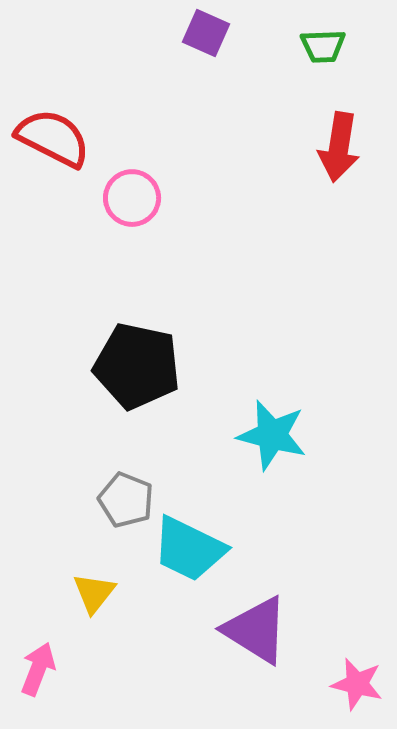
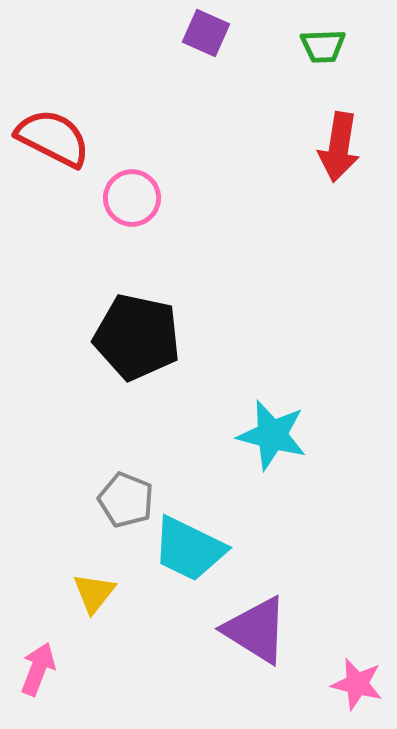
black pentagon: moved 29 px up
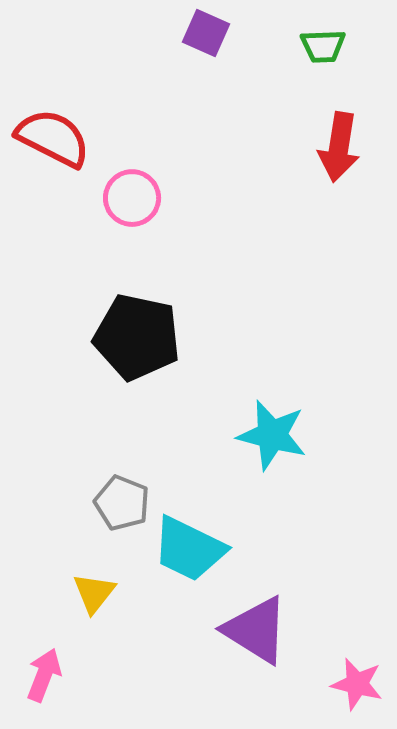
gray pentagon: moved 4 px left, 3 px down
pink arrow: moved 6 px right, 6 px down
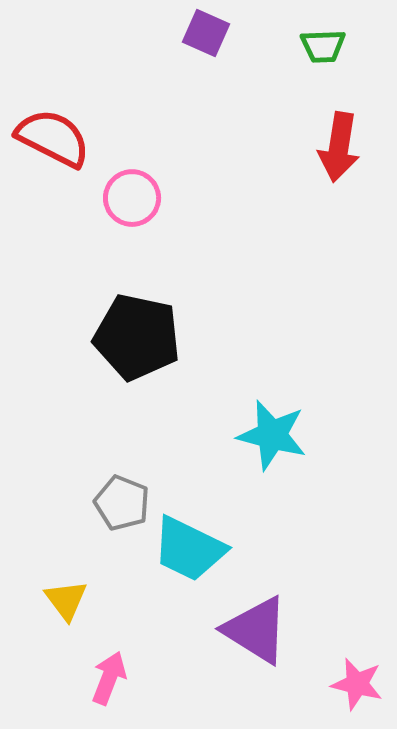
yellow triangle: moved 28 px left, 7 px down; rotated 15 degrees counterclockwise
pink arrow: moved 65 px right, 3 px down
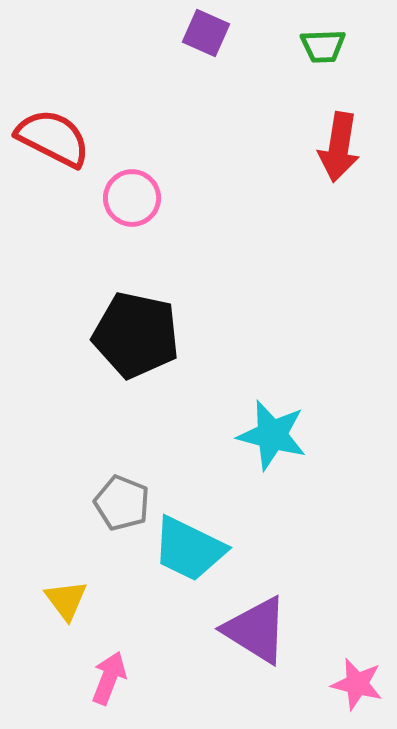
black pentagon: moved 1 px left, 2 px up
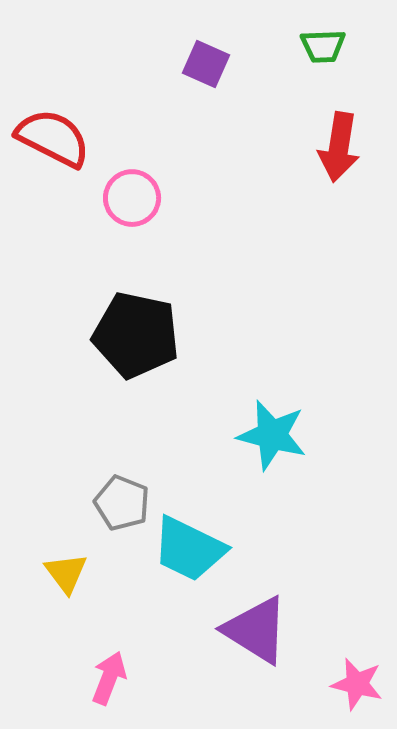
purple square: moved 31 px down
yellow triangle: moved 27 px up
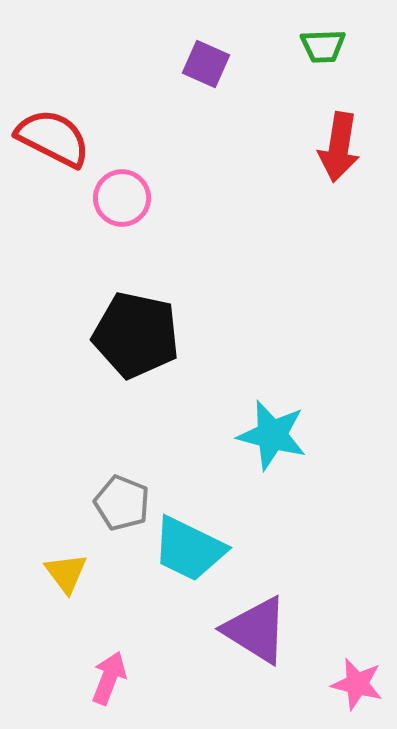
pink circle: moved 10 px left
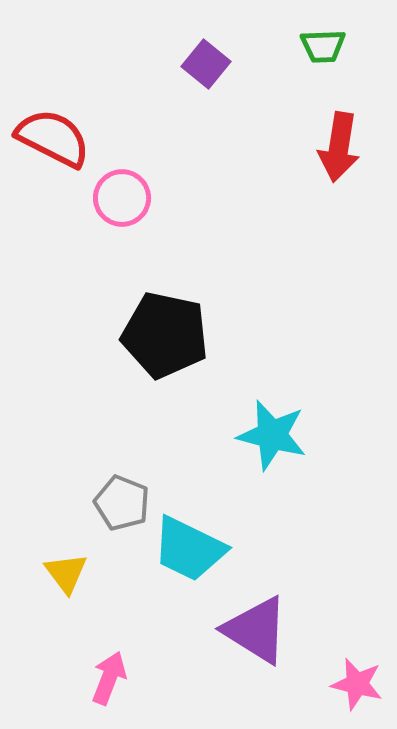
purple square: rotated 15 degrees clockwise
black pentagon: moved 29 px right
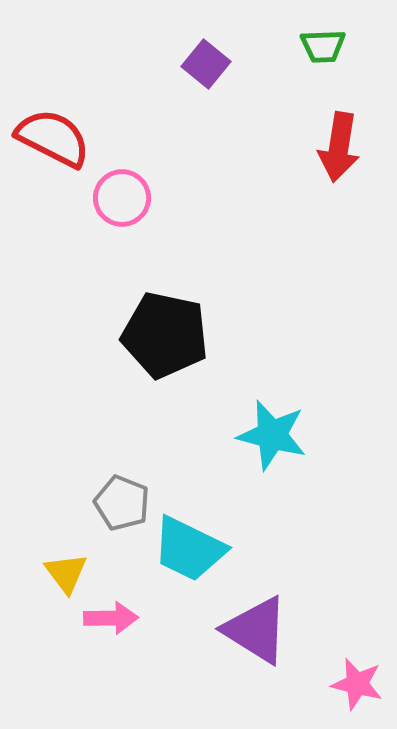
pink arrow: moved 2 px right, 60 px up; rotated 68 degrees clockwise
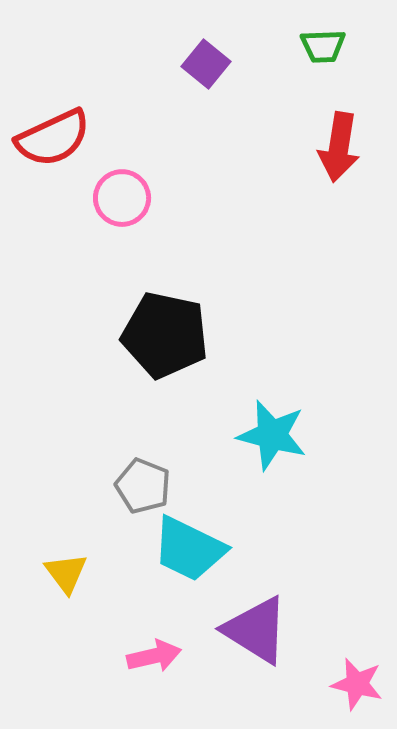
red semicircle: rotated 128 degrees clockwise
gray pentagon: moved 21 px right, 17 px up
pink arrow: moved 43 px right, 38 px down; rotated 12 degrees counterclockwise
